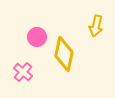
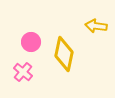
yellow arrow: rotated 85 degrees clockwise
pink circle: moved 6 px left, 5 px down
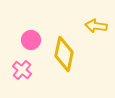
pink circle: moved 2 px up
pink cross: moved 1 px left, 2 px up
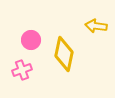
pink cross: rotated 30 degrees clockwise
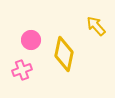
yellow arrow: rotated 40 degrees clockwise
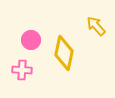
yellow diamond: moved 1 px up
pink cross: rotated 24 degrees clockwise
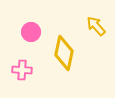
pink circle: moved 8 px up
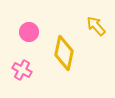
pink circle: moved 2 px left
pink cross: rotated 24 degrees clockwise
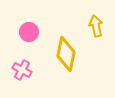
yellow arrow: rotated 30 degrees clockwise
yellow diamond: moved 2 px right, 1 px down
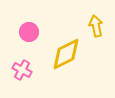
yellow diamond: rotated 52 degrees clockwise
